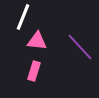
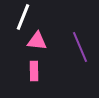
purple line: rotated 20 degrees clockwise
pink rectangle: rotated 18 degrees counterclockwise
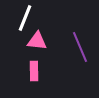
white line: moved 2 px right, 1 px down
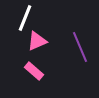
pink triangle: rotated 30 degrees counterclockwise
pink rectangle: rotated 48 degrees counterclockwise
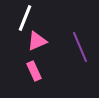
pink rectangle: rotated 24 degrees clockwise
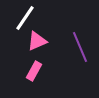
white line: rotated 12 degrees clockwise
pink rectangle: rotated 54 degrees clockwise
